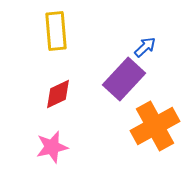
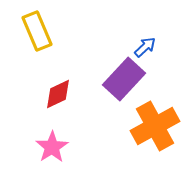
yellow rectangle: moved 19 px left; rotated 18 degrees counterclockwise
pink star: rotated 20 degrees counterclockwise
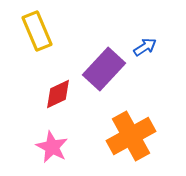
blue arrow: rotated 10 degrees clockwise
purple rectangle: moved 20 px left, 10 px up
orange cross: moved 24 px left, 10 px down
pink star: rotated 12 degrees counterclockwise
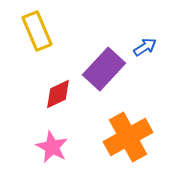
orange cross: moved 3 px left, 1 px down
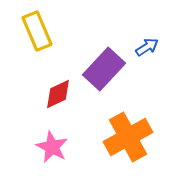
blue arrow: moved 2 px right
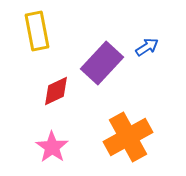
yellow rectangle: rotated 12 degrees clockwise
purple rectangle: moved 2 px left, 6 px up
red diamond: moved 2 px left, 3 px up
pink star: rotated 8 degrees clockwise
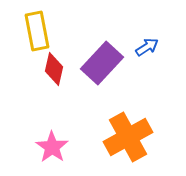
red diamond: moved 2 px left, 22 px up; rotated 52 degrees counterclockwise
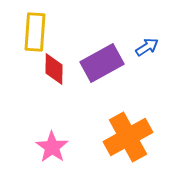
yellow rectangle: moved 2 px left, 1 px down; rotated 15 degrees clockwise
purple rectangle: rotated 18 degrees clockwise
red diamond: rotated 12 degrees counterclockwise
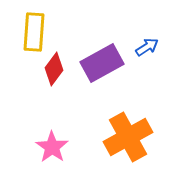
yellow rectangle: moved 1 px left
red diamond: rotated 36 degrees clockwise
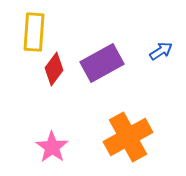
blue arrow: moved 14 px right, 4 px down
